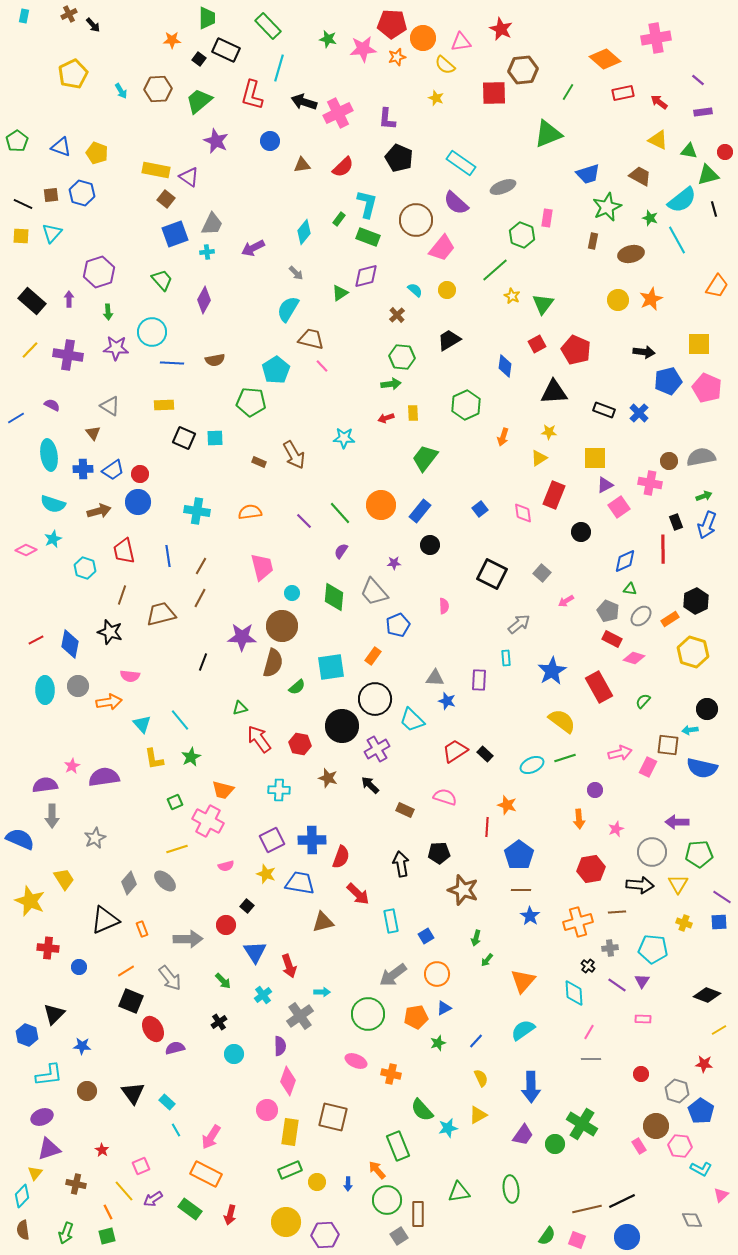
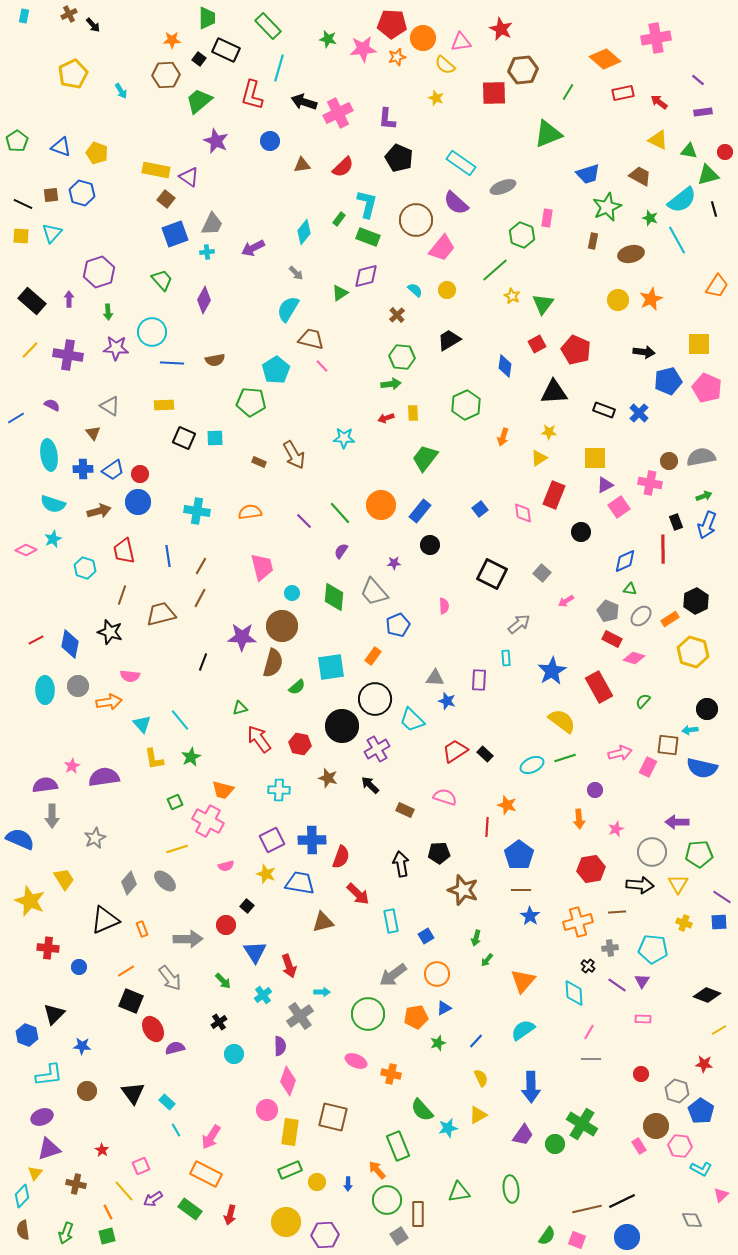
brown hexagon at (158, 89): moved 8 px right, 14 px up
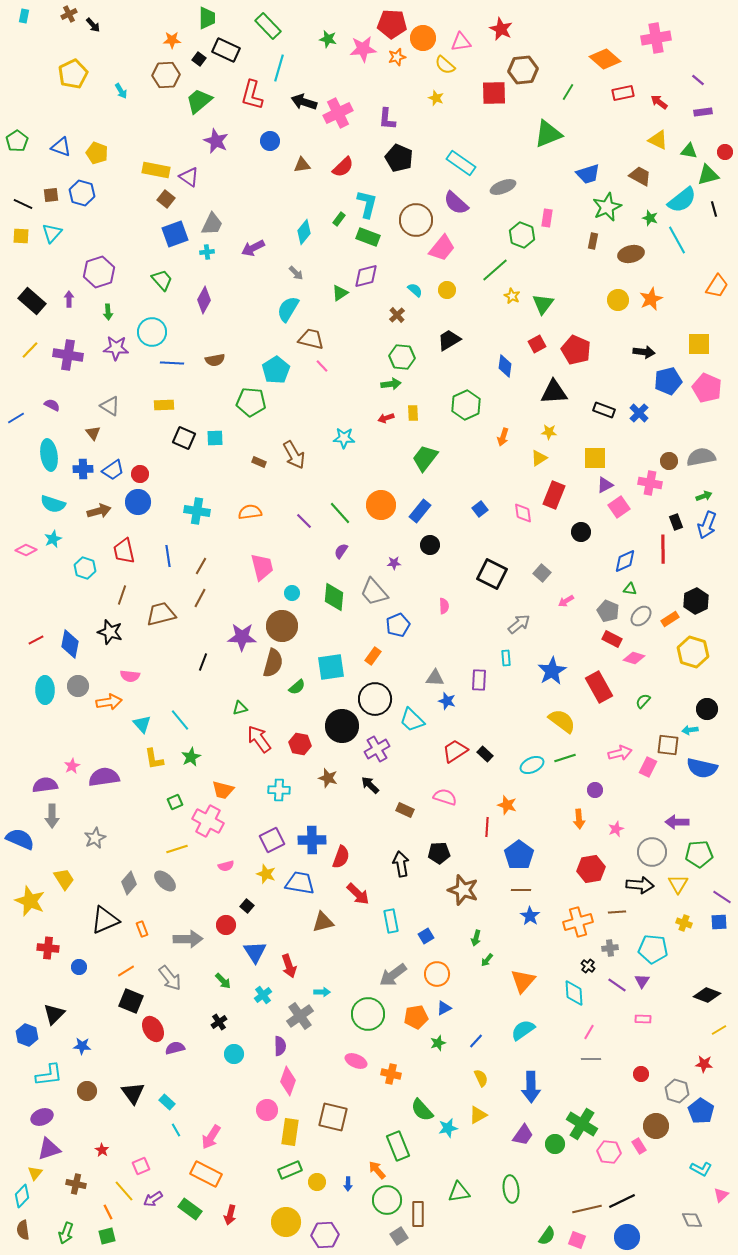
pink hexagon at (680, 1146): moved 71 px left, 6 px down
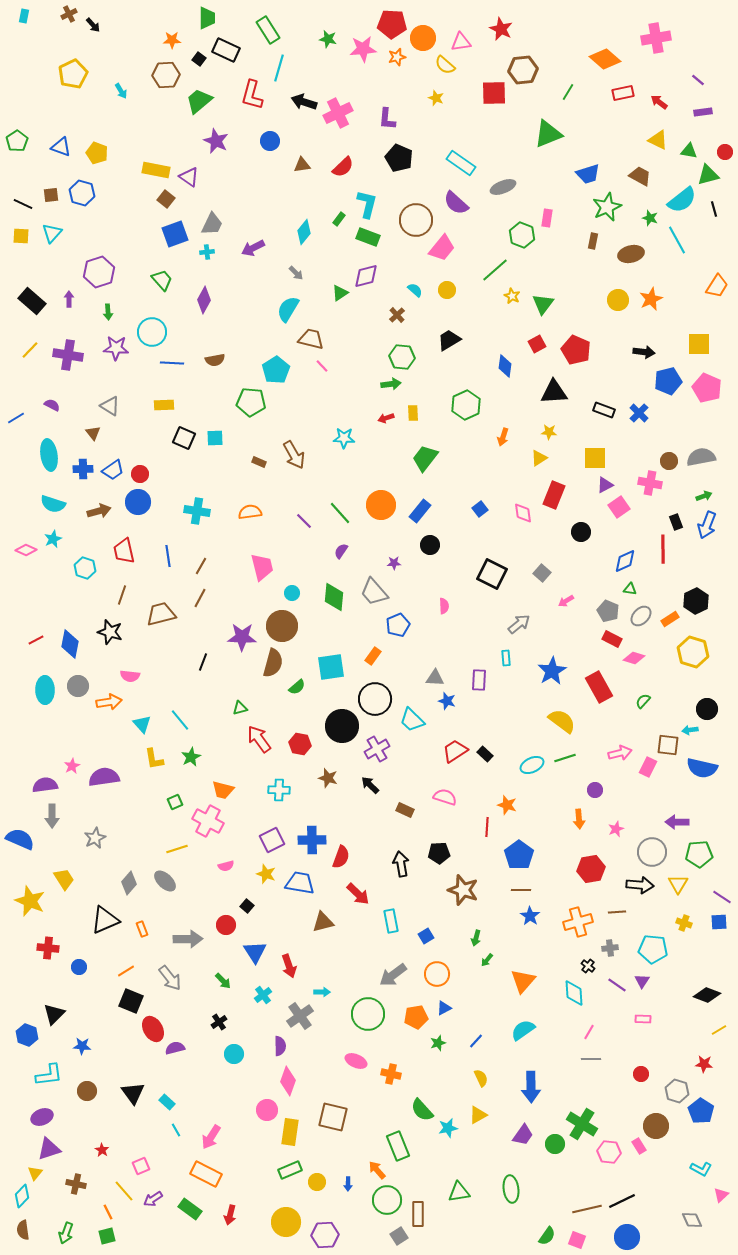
green rectangle at (268, 26): moved 4 px down; rotated 12 degrees clockwise
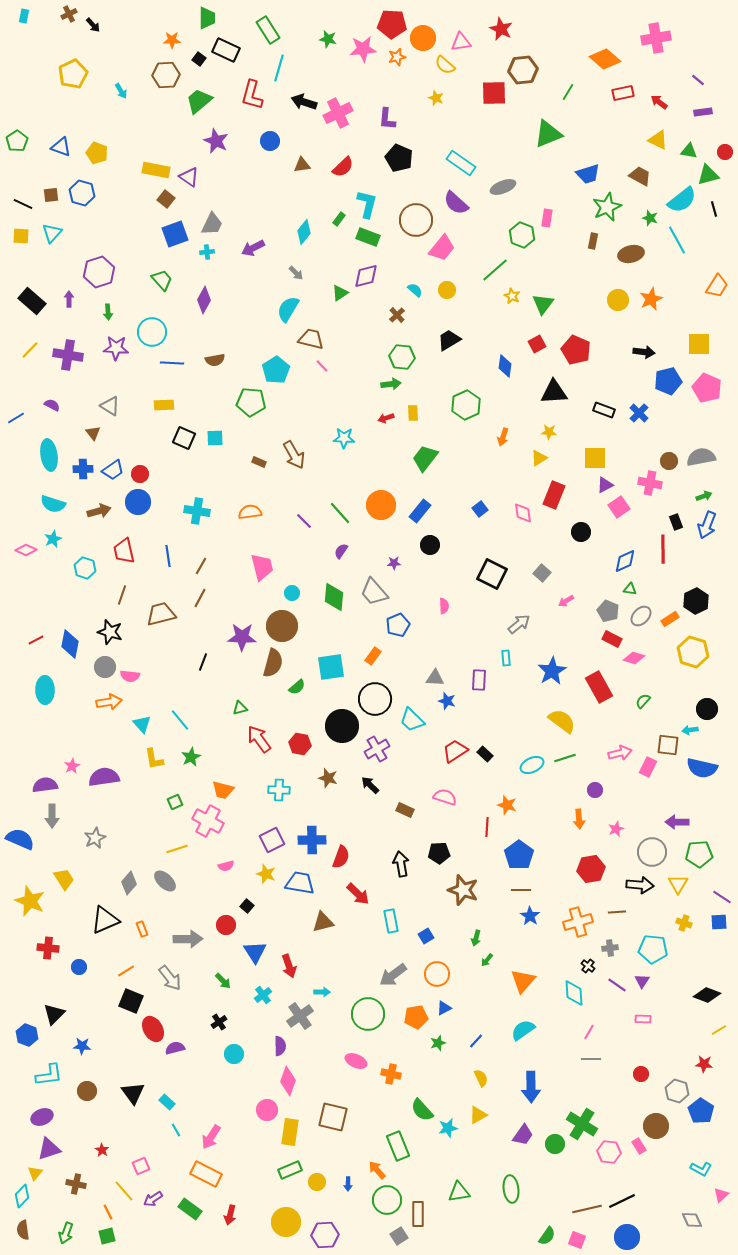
gray circle at (78, 686): moved 27 px right, 19 px up
